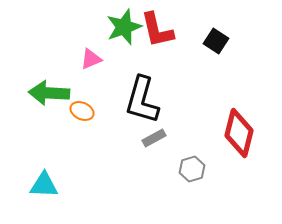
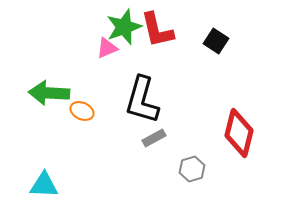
pink triangle: moved 16 px right, 11 px up
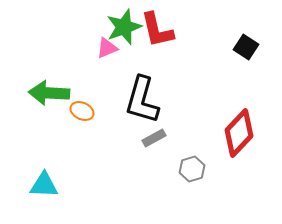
black square: moved 30 px right, 6 px down
red diamond: rotated 30 degrees clockwise
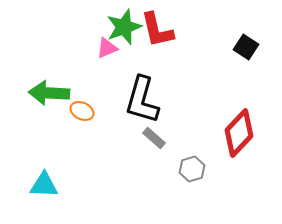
gray rectangle: rotated 70 degrees clockwise
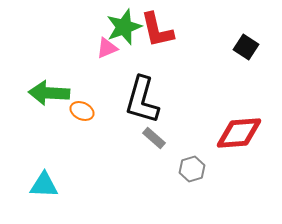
red diamond: rotated 42 degrees clockwise
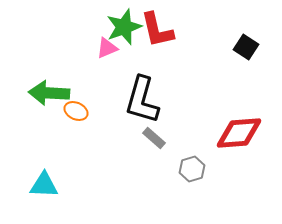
orange ellipse: moved 6 px left
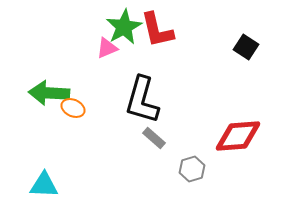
green star: rotated 9 degrees counterclockwise
orange ellipse: moved 3 px left, 3 px up
red diamond: moved 1 px left, 3 px down
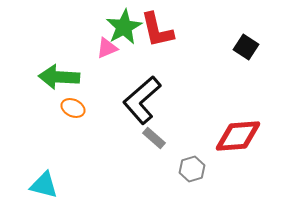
green arrow: moved 10 px right, 16 px up
black L-shape: rotated 33 degrees clockwise
cyan triangle: rotated 12 degrees clockwise
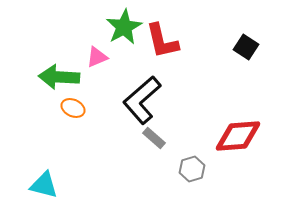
red L-shape: moved 5 px right, 11 px down
pink triangle: moved 10 px left, 9 px down
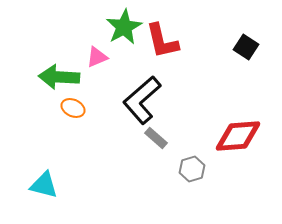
gray rectangle: moved 2 px right
